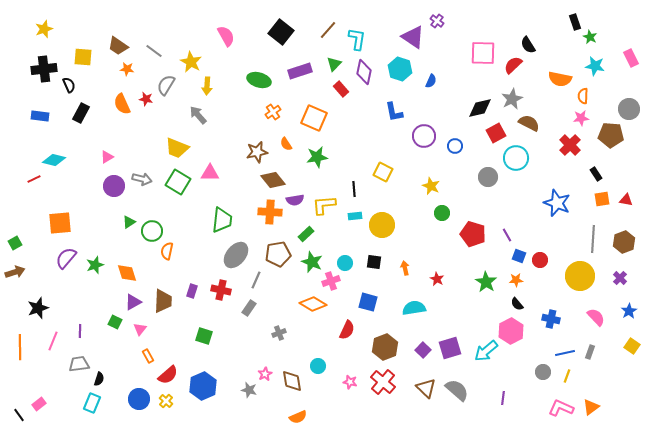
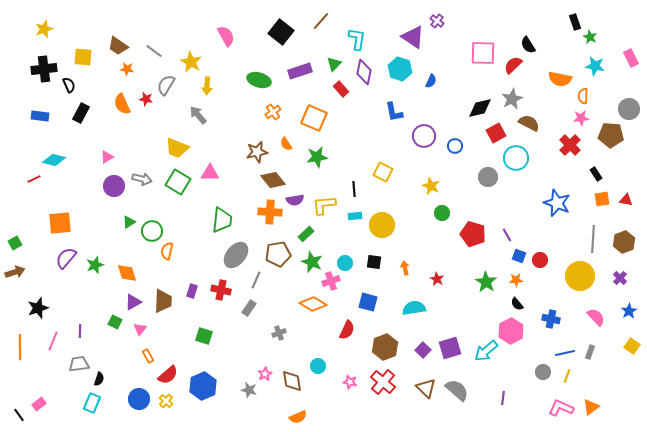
brown line at (328, 30): moved 7 px left, 9 px up
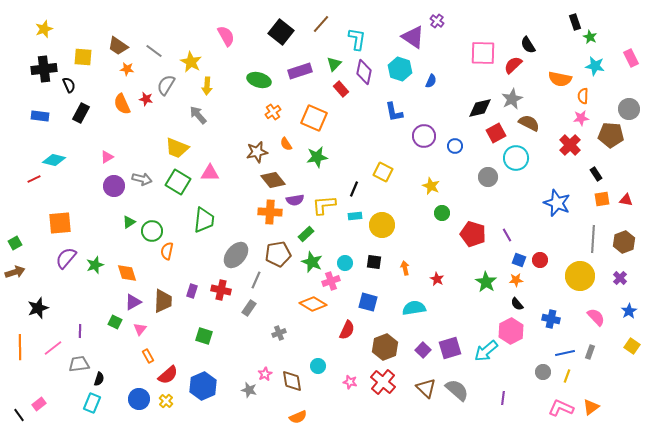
brown line at (321, 21): moved 3 px down
black line at (354, 189): rotated 28 degrees clockwise
green trapezoid at (222, 220): moved 18 px left
blue square at (519, 256): moved 4 px down
pink line at (53, 341): moved 7 px down; rotated 30 degrees clockwise
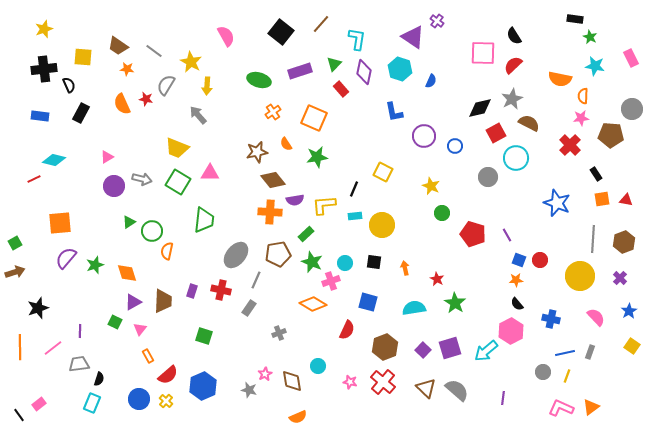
black rectangle at (575, 22): moved 3 px up; rotated 63 degrees counterclockwise
black semicircle at (528, 45): moved 14 px left, 9 px up
gray circle at (629, 109): moved 3 px right
green star at (486, 282): moved 31 px left, 21 px down
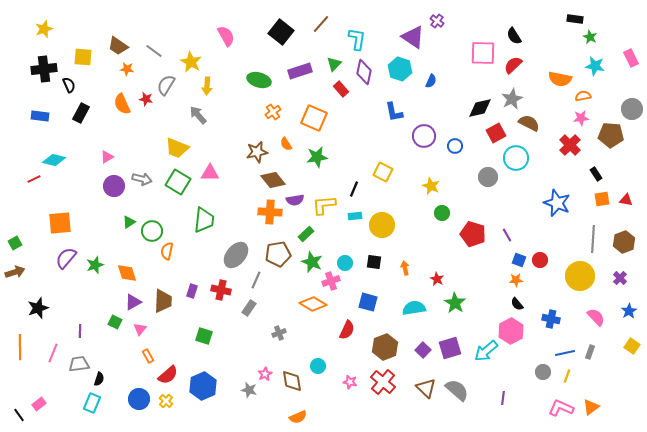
orange semicircle at (583, 96): rotated 77 degrees clockwise
pink line at (53, 348): moved 5 px down; rotated 30 degrees counterclockwise
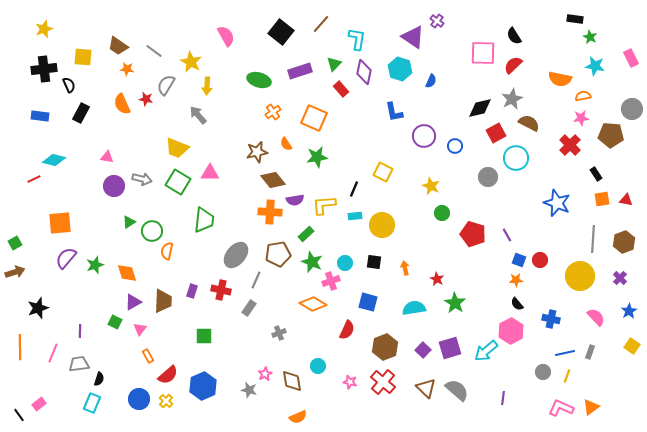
pink triangle at (107, 157): rotated 40 degrees clockwise
green square at (204, 336): rotated 18 degrees counterclockwise
